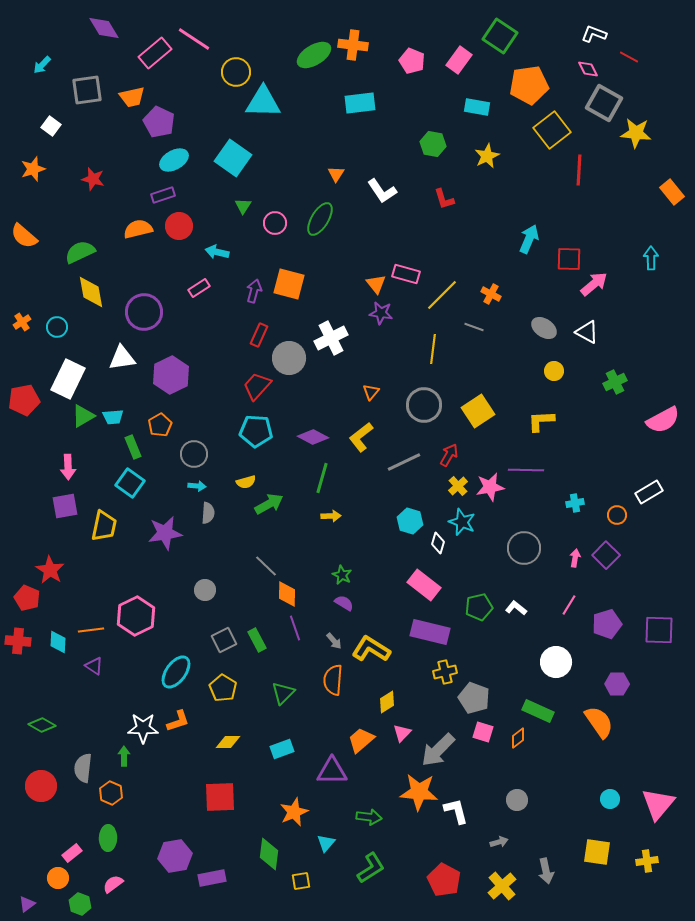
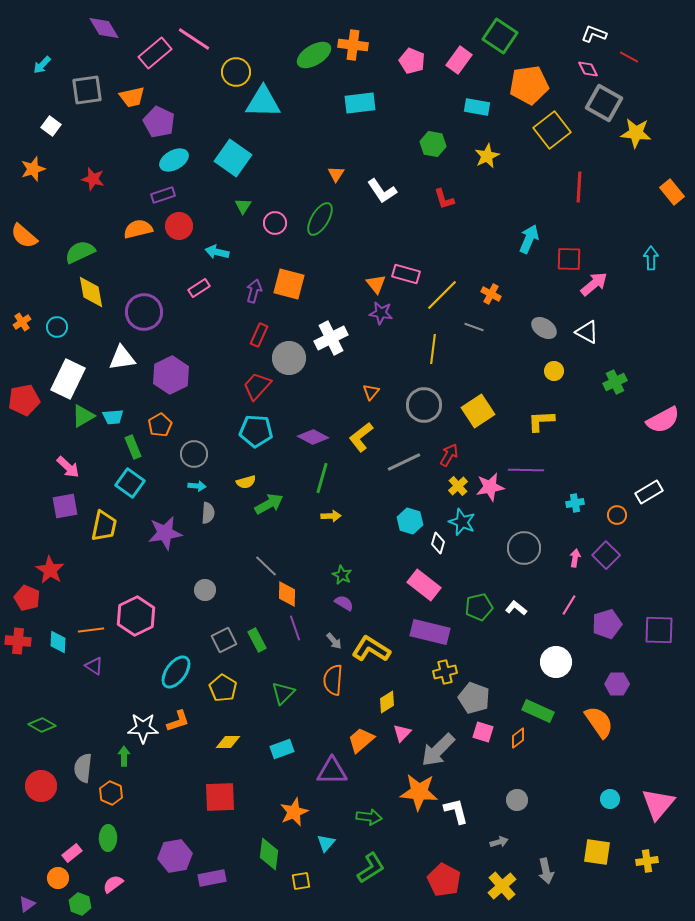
red line at (579, 170): moved 17 px down
pink arrow at (68, 467): rotated 45 degrees counterclockwise
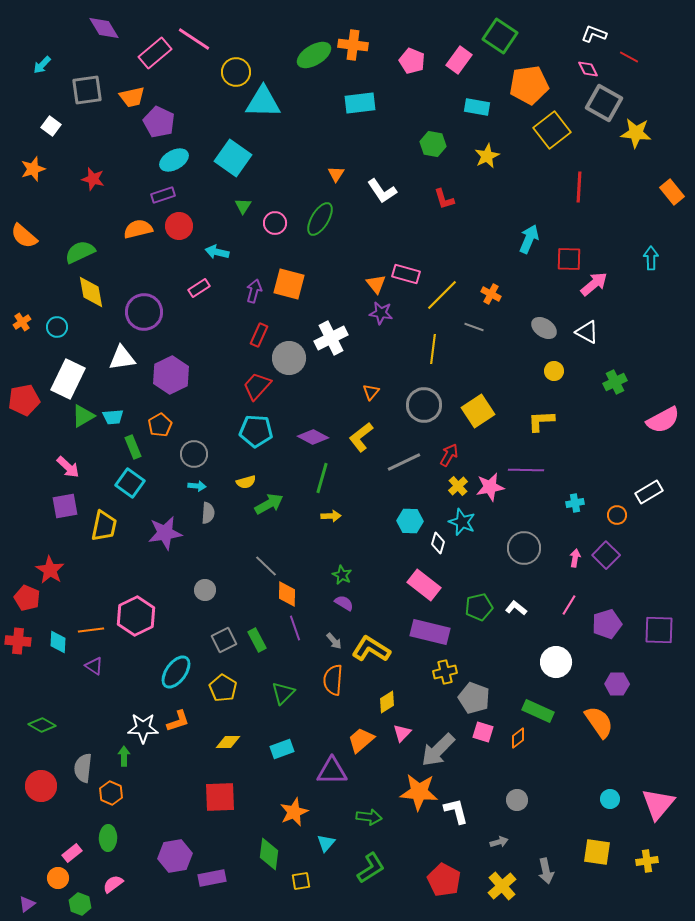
cyan hexagon at (410, 521): rotated 15 degrees counterclockwise
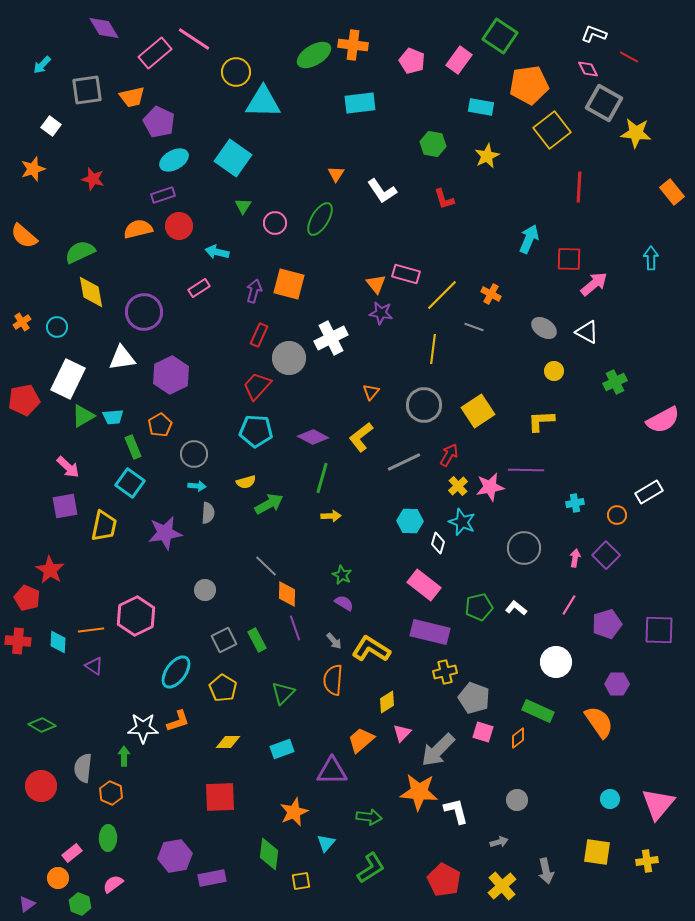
cyan rectangle at (477, 107): moved 4 px right
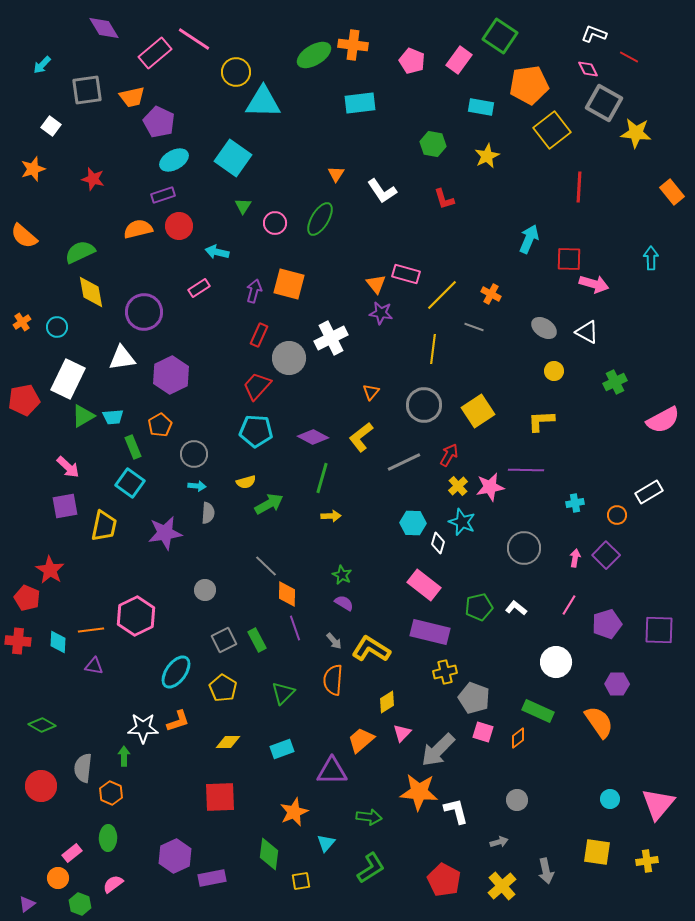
pink arrow at (594, 284): rotated 56 degrees clockwise
cyan hexagon at (410, 521): moved 3 px right, 2 px down
purple triangle at (94, 666): rotated 24 degrees counterclockwise
purple hexagon at (175, 856): rotated 16 degrees counterclockwise
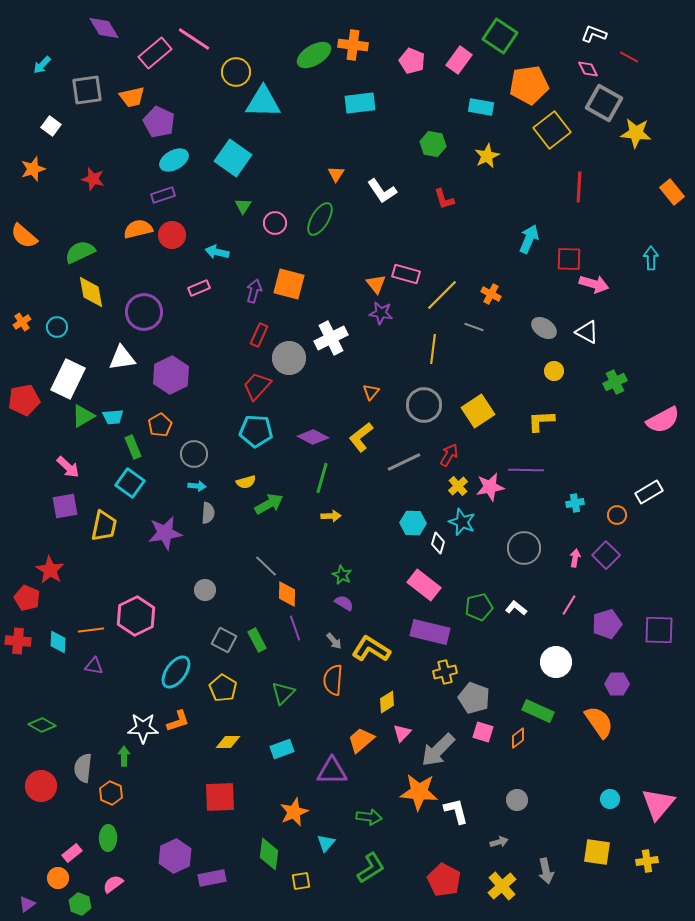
red circle at (179, 226): moved 7 px left, 9 px down
pink rectangle at (199, 288): rotated 10 degrees clockwise
gray square at (224, 640): rotated 35 degrees counterclockwise
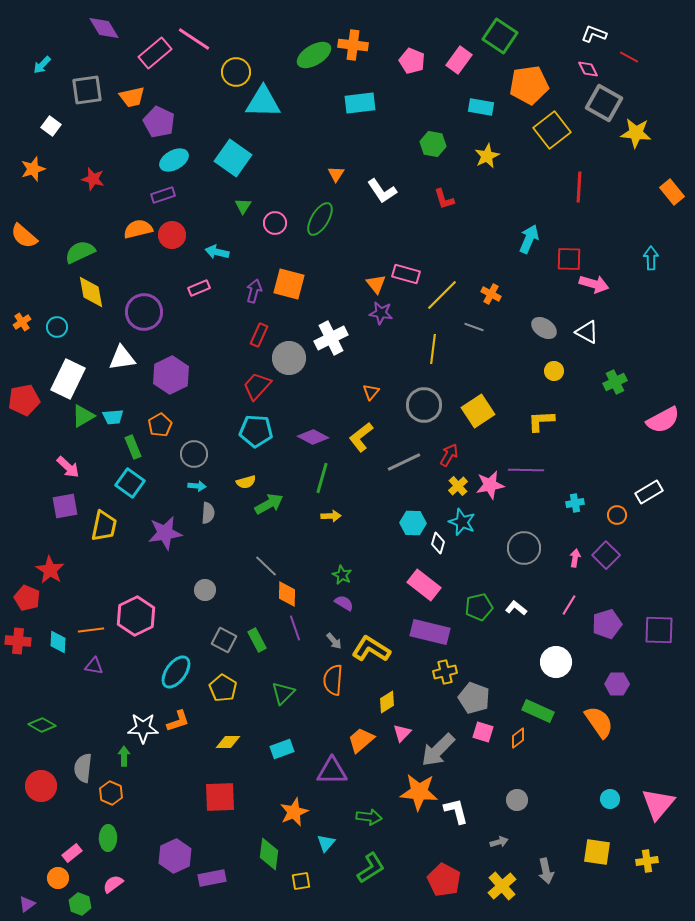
pink star at (490, 487): moved 2 px up
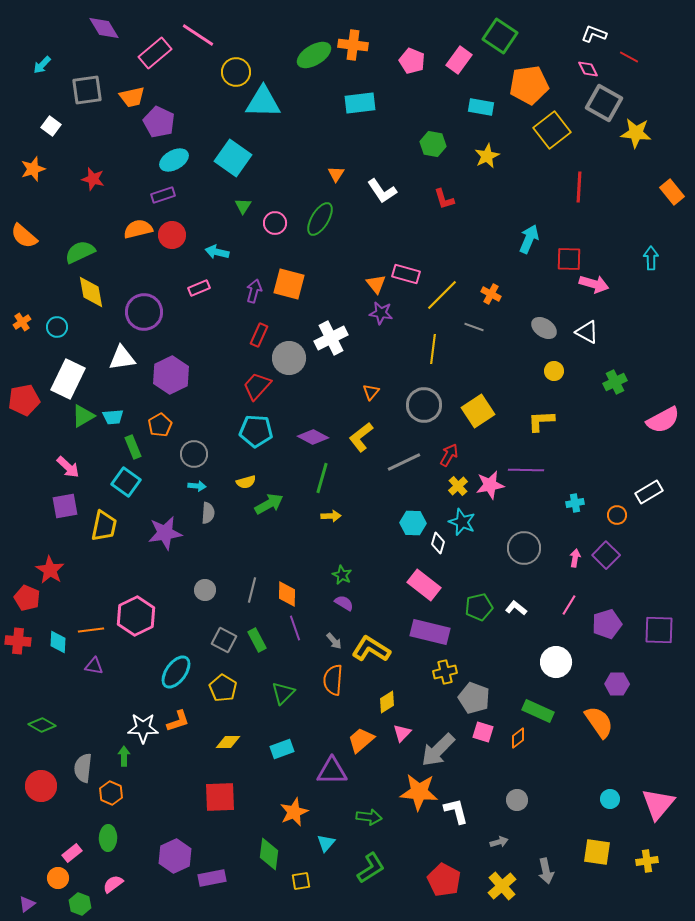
pink line at (194, 39): moved 4 px right, 4 px up
cyan square at (130, 483): moved 4 px left, 1 px up
gray line at (266, 566): moved 14 px left, 24 px down; rotated 60 degrees clockwise
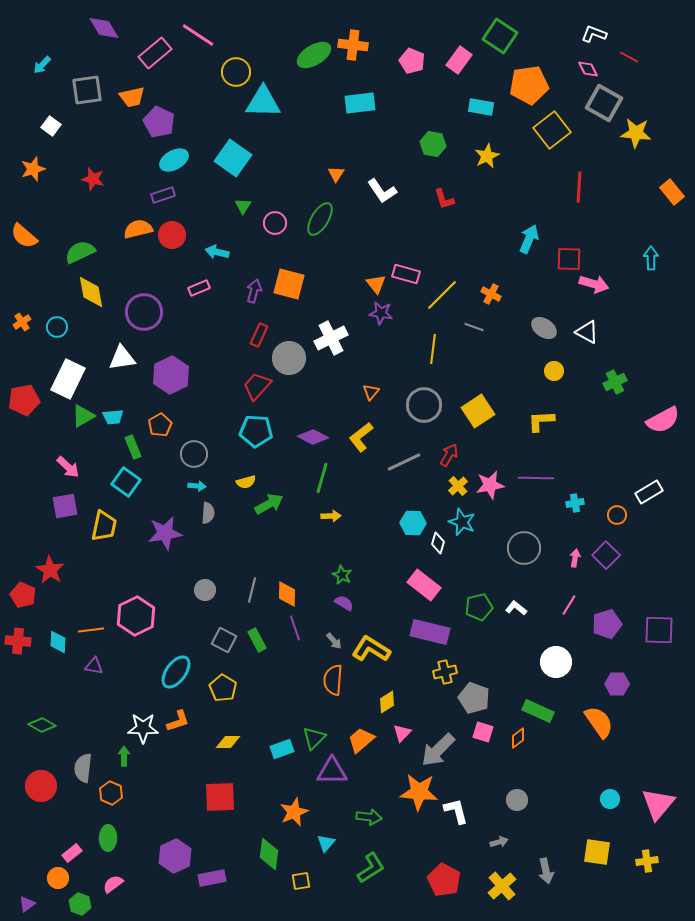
purple line at (526, 470): moved 10 px right, 8 px down
red pentagon at (27, 598): moved 4 px left, 3 px up
green triangle at (283, 693): moved 31 px right, 45 px down
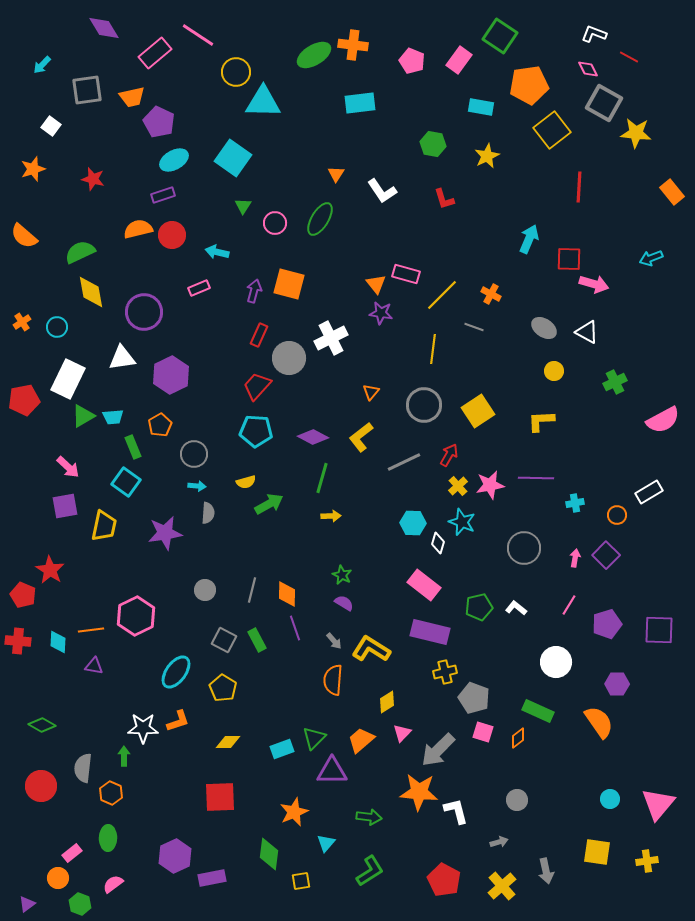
cyan arrow at (651, 258): rotated 110 degrees counterclockwise
green L-shape at (371, 868): moved 1 px left, 3 px down
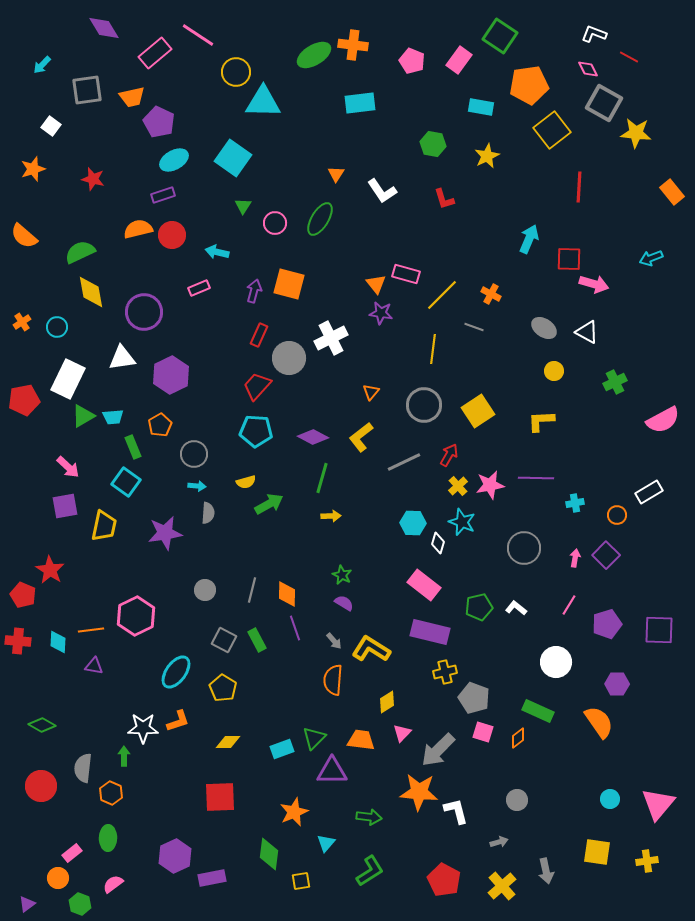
orange trapezoid at (361, 740): rotated 48 degrees clockwise
